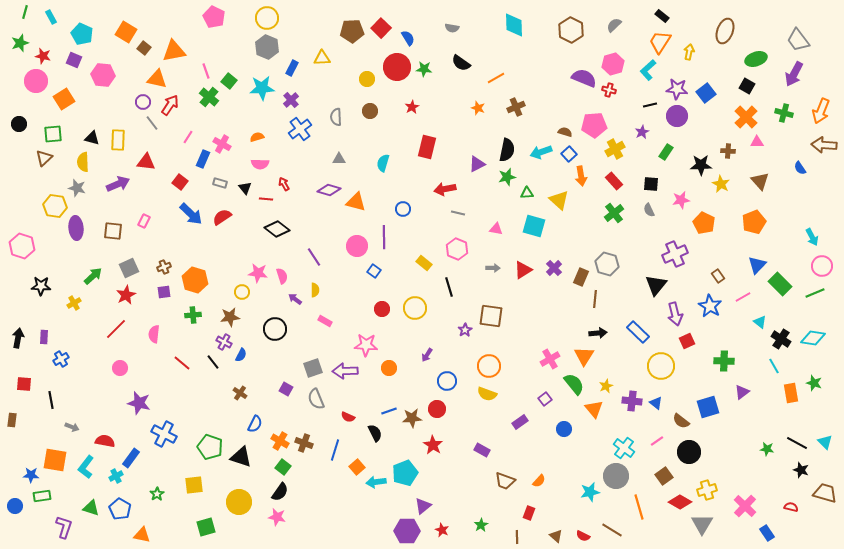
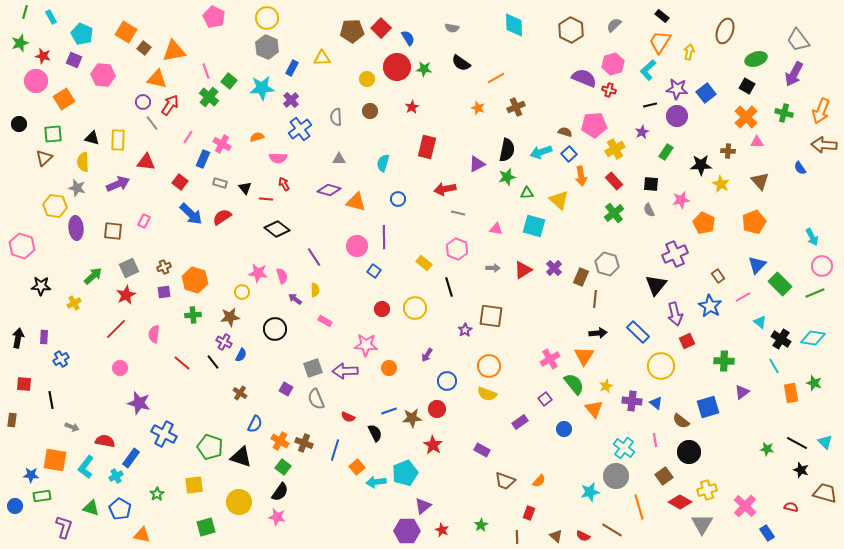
pink semicircle at (260, 164): moved 18 px right, 6 px up
blue circle at (403, 209): moved 5 px left, 10 px up
pink line at (657, 441): moved 2 px left, 1 px up; rotated 64 degrees counterclockwise
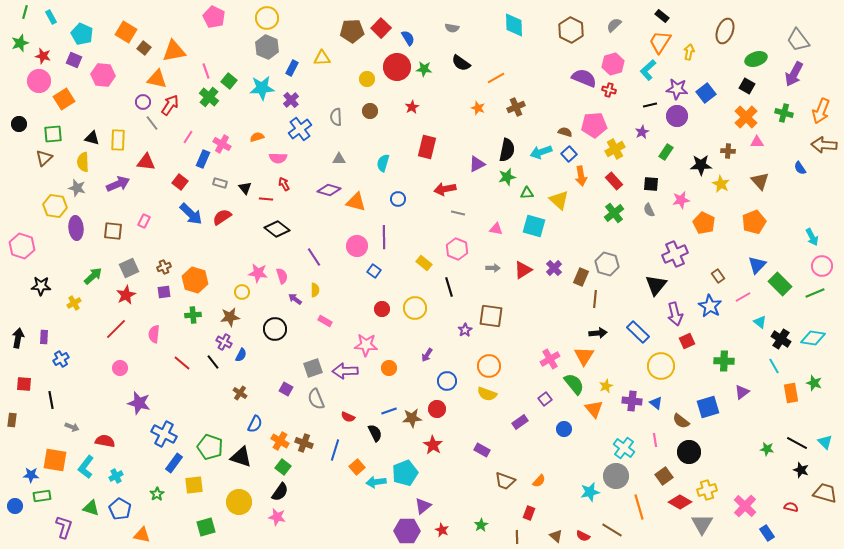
pink circle at (36, 81): moved 3 px right
blue rectangle at (131, 458): moved 43 px right, 5 px down
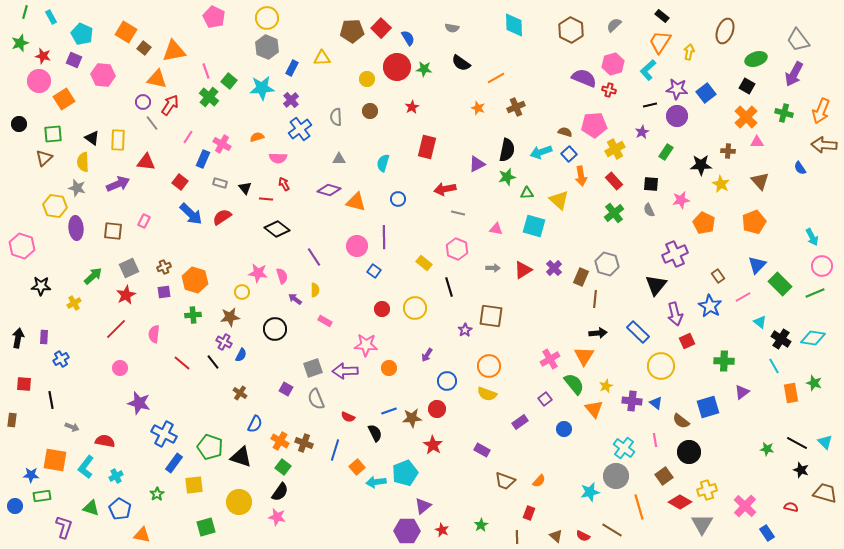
black triangle at (92, 138): rotated 21 degrees clockwise
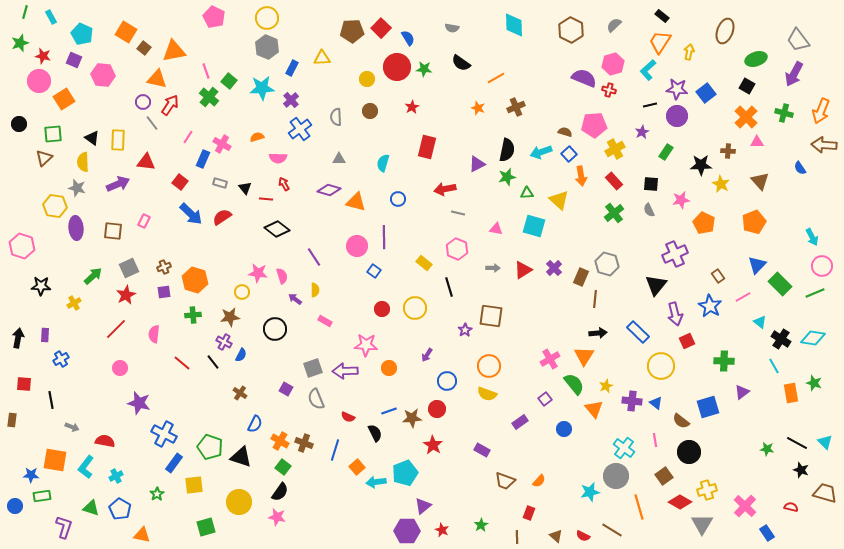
purple rectangle at (44, 337): moved 1 px right, 2 px up
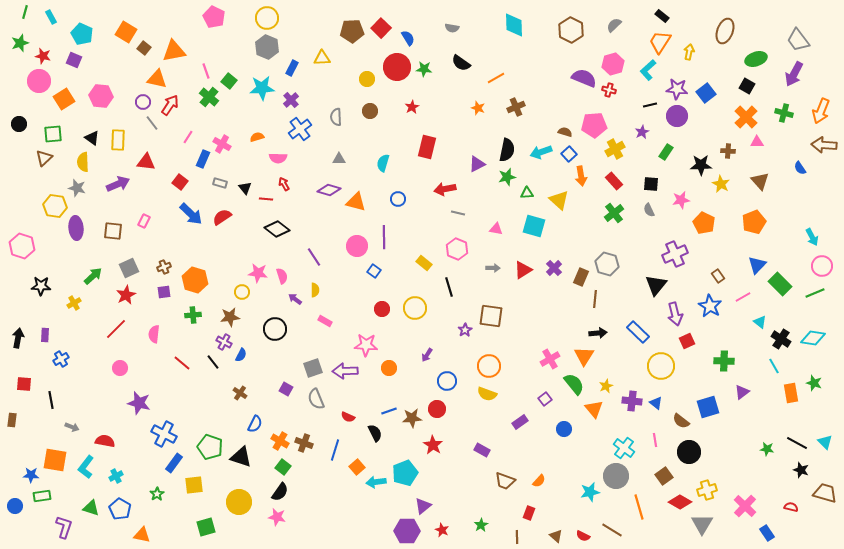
pink hexagon at (103, 75): moved 2 px left, 21 px down
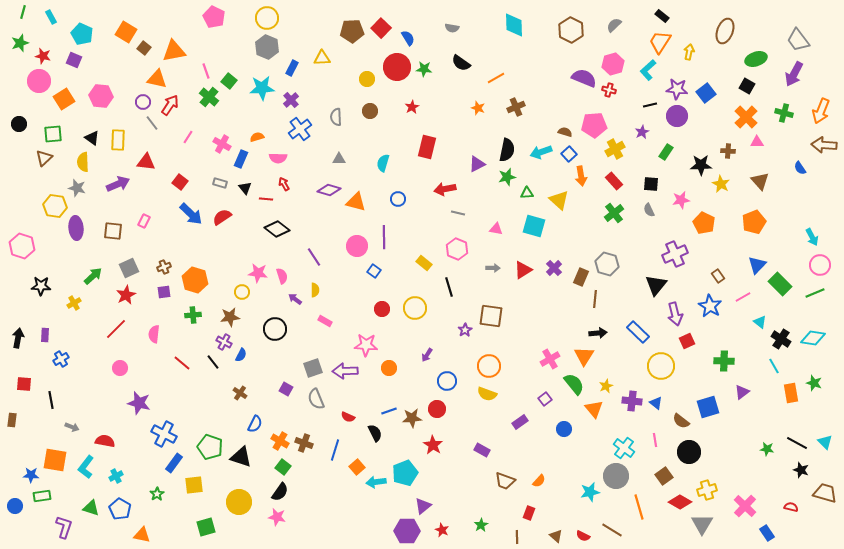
green line at (25, 12): moved 2 px left
blue rectangle at (203, 159): moved 38 px right
pink circle at (822, 266): moved 2 px left, 1 px up
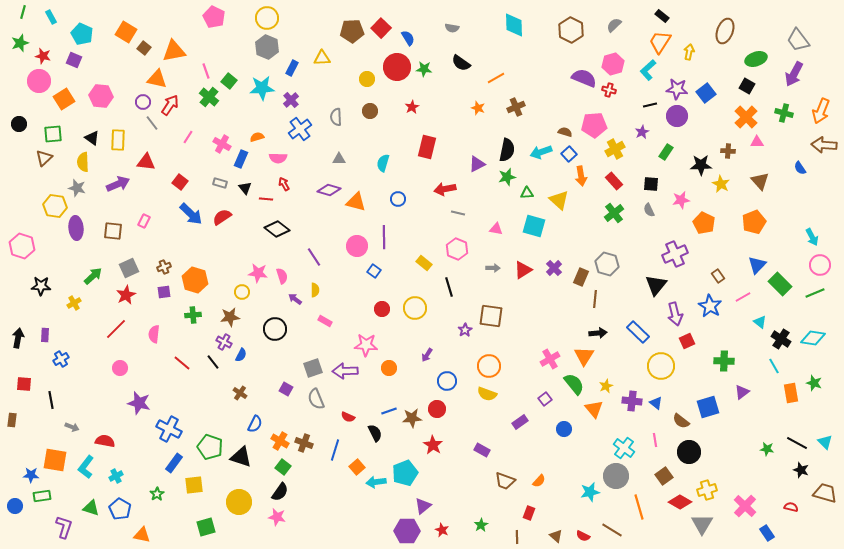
blue cross at (164, 434): moved 5 px right, 5 px up
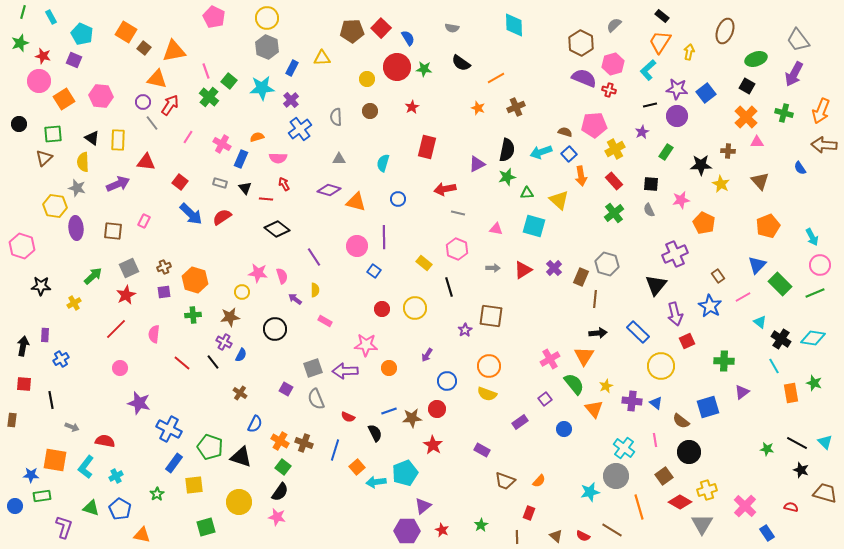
brown hexagon at (571, 30): moved 10 px right, 13 px down
orange pentagon at (754, 222): moved 14 px right, 4 px down
black arrow at (18, 338): moved 5 px right, 8 px down
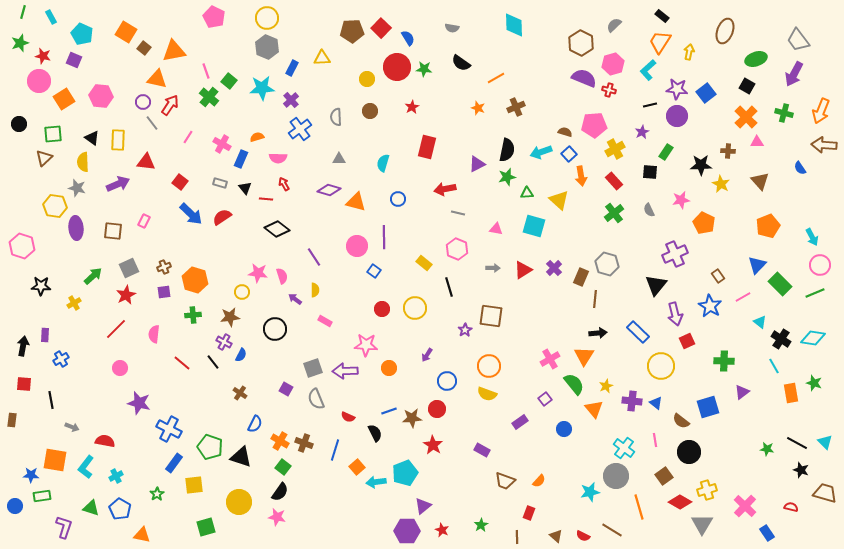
black square at (651, 184): moved 1 px left, 12 px up
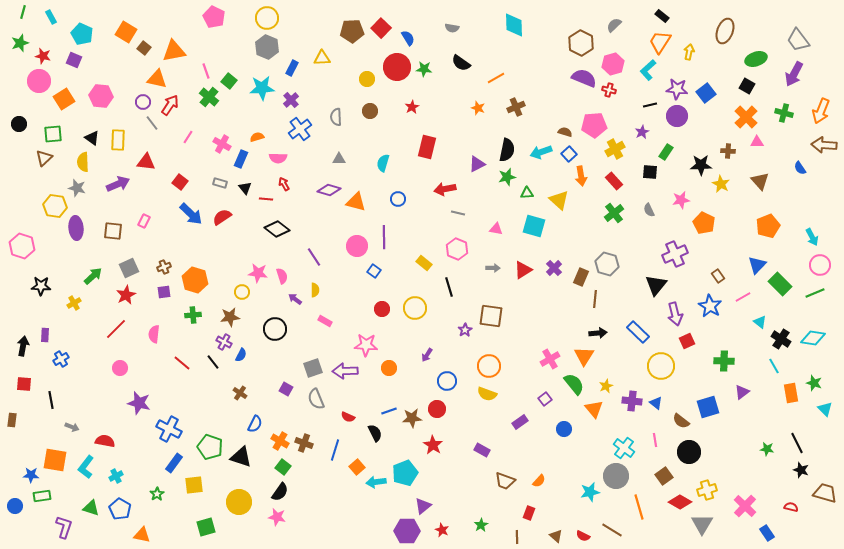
cyan triangle at (825, 442): moved 33 px up
black line at (797, 443): rotated 35 degrees clockwise
